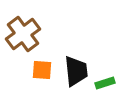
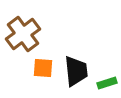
orange square: moved 1 px right, 2 px up
green rectangle: moved 2 px right
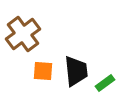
orange square: moved 3 px down
green rectangle: moved 2 px left; rotated 18 degrees counterclockwise
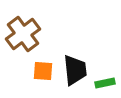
black trapezoid: moved 1 px left, 1 px up
green rectangle: rotated 24 degrees clockwise
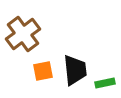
orange square: rotated 15 degrees counterclockwise
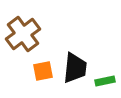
black trapezoid: moved 2 px up; rotated 12 degrees clockwise
green rectangle: moved 2 px up
